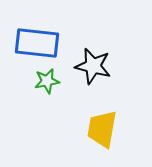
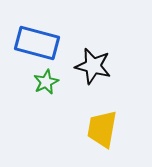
blue rectangle: rotated 9 degrees clockwise
green star: moved 1 px left, 1 px down; rotated 15 degrees counterclockwise
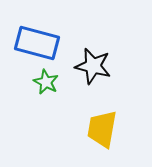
green star: rotated 20 degrees counterclockwise
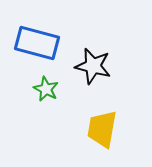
green star: moved 7 px down
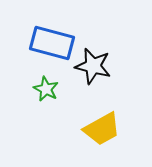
blue rectangle: moved 15 px right
yellow trapezoid: rotated 129 degrees counterclockwise
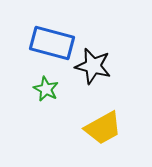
yellow trapezoid: moved 1 px right, 1 px up
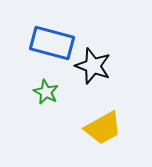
black star: rotated 6 degrees clockwise
green star: moved 3 px down
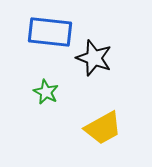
blue rectangle: moved 2 px left, 11 px up; rotated 9 degrees counterclockwise
black star: moved 1 px right, 8 px up
